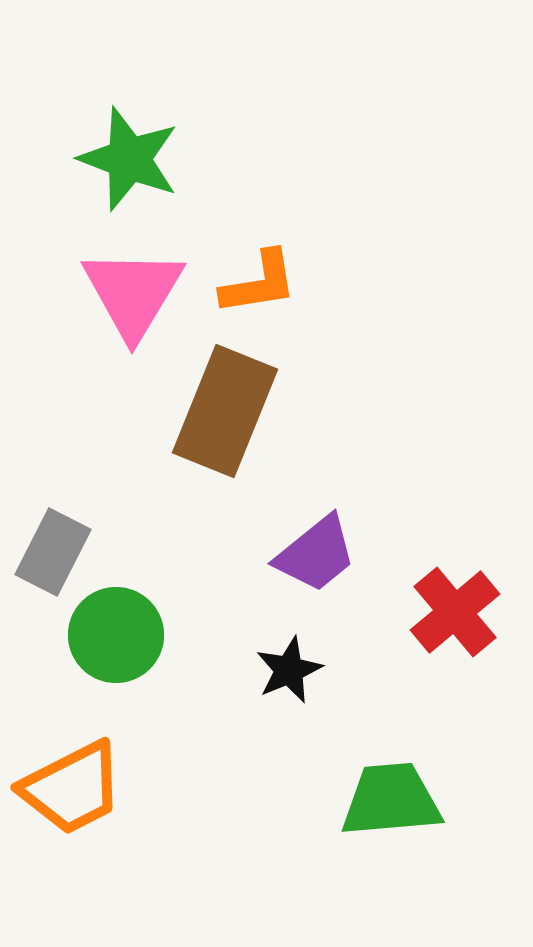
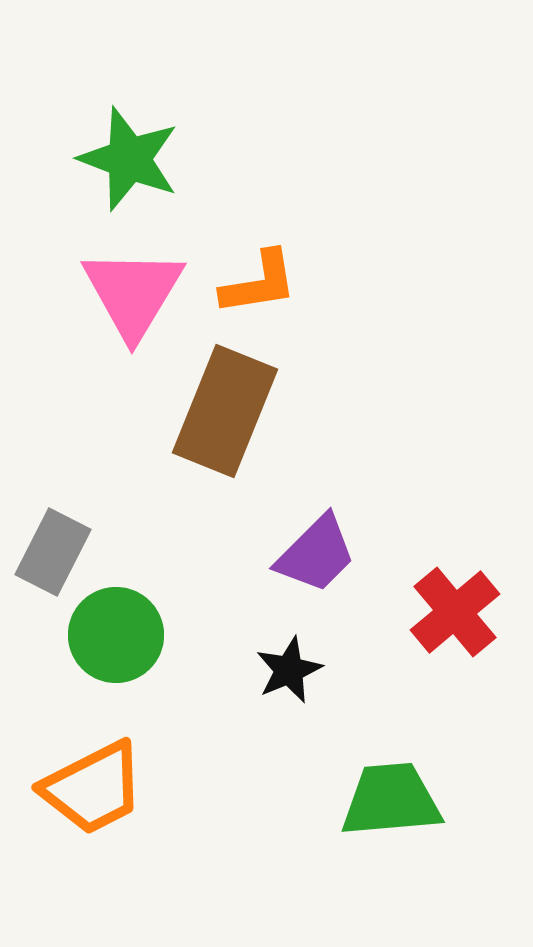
purple trapezoid: rotated 6 degrees counterclockwise
orange trapezoid: moved 21 px right
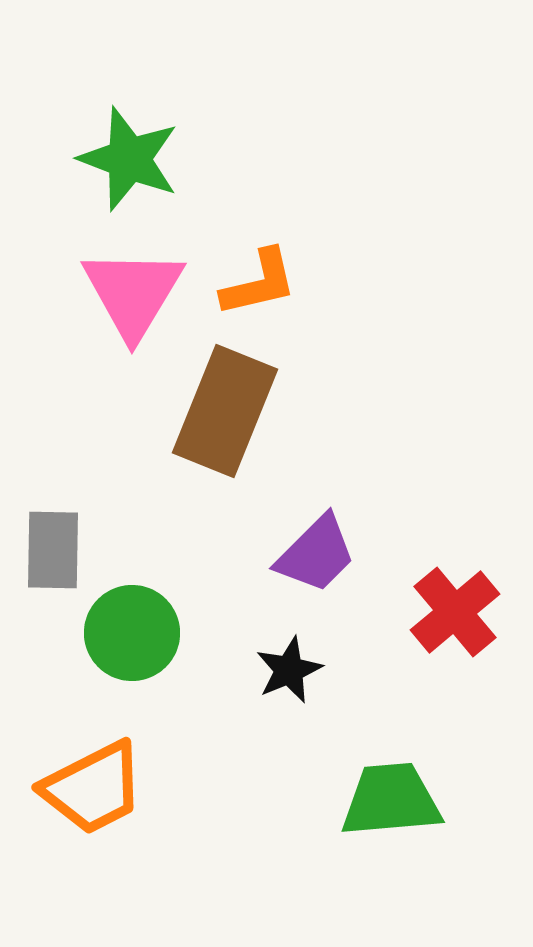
orange L-shape: rotated 4 degrees counterclockwise
gray rectangle: moved 2 px up; rotated 26 degrees counterclockwise
green circle: moved 16 px right, 2 px up
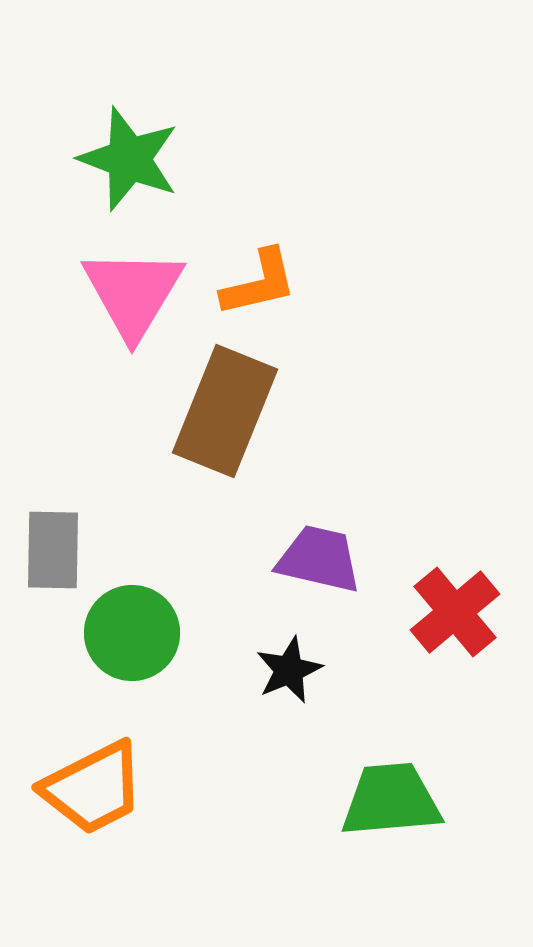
purple trapezoid: moved 3 px right, 5 px down; rotated 122 degrees counterclockwise
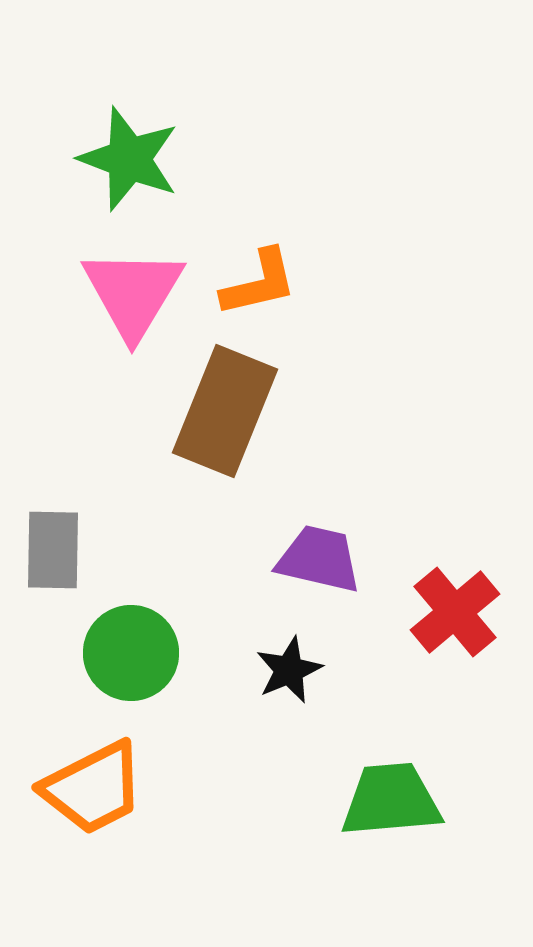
green circle: moved 1 px left, 20 px down
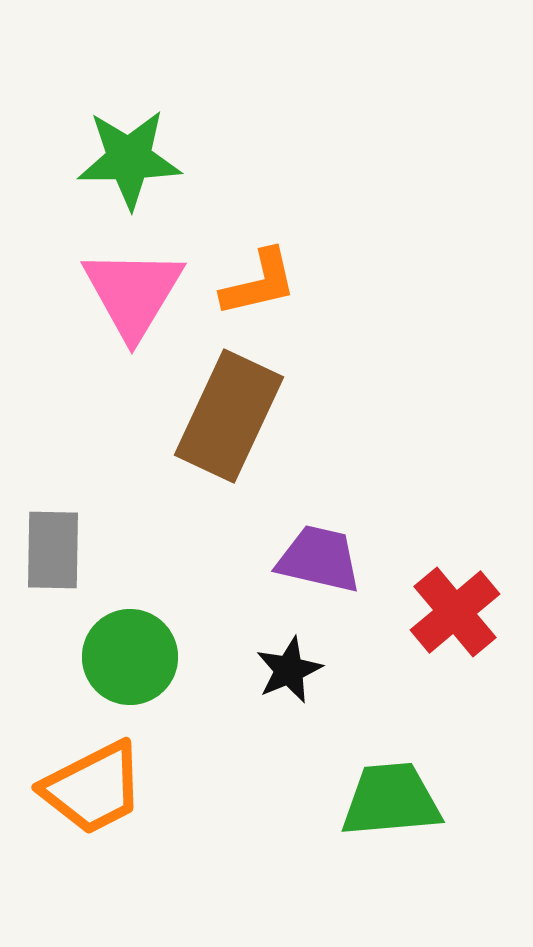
green star: rotated 22 degrees counterclockwise
brown rectangle: moved 4 px right, 5 px down; rotated 3 degrees clockwise
green circle: moved 1 px left, 4 px down
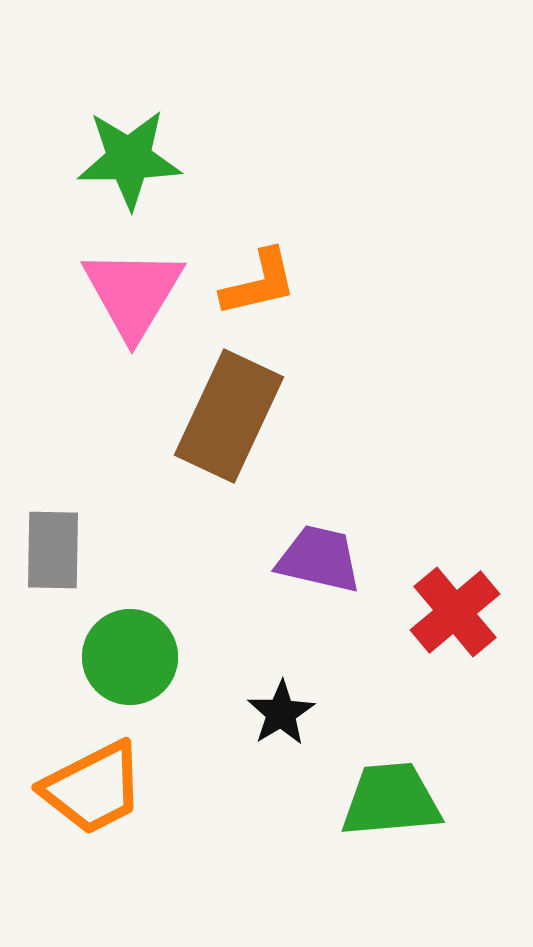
black star: moved 8 px left, 43 px down; rotated 8 degrees counterclockwise
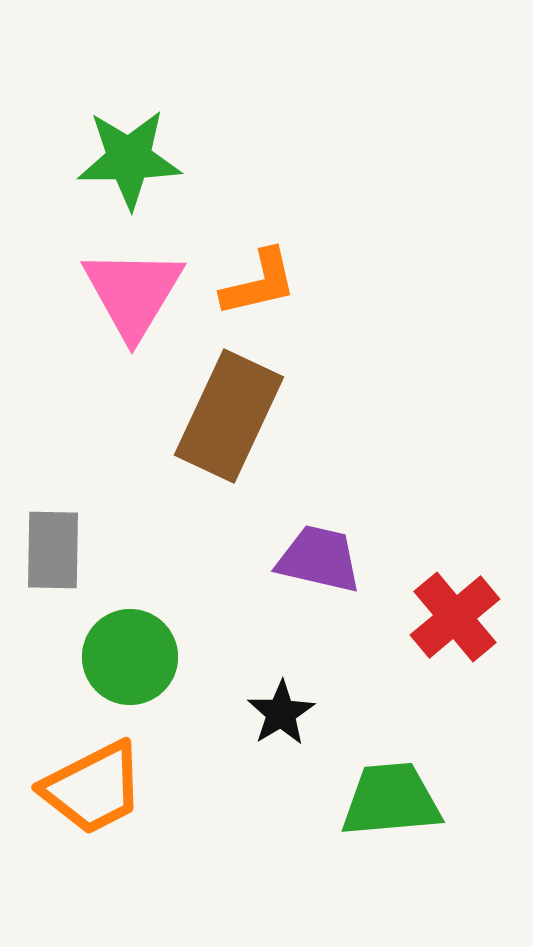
red cross: moved 5 px down
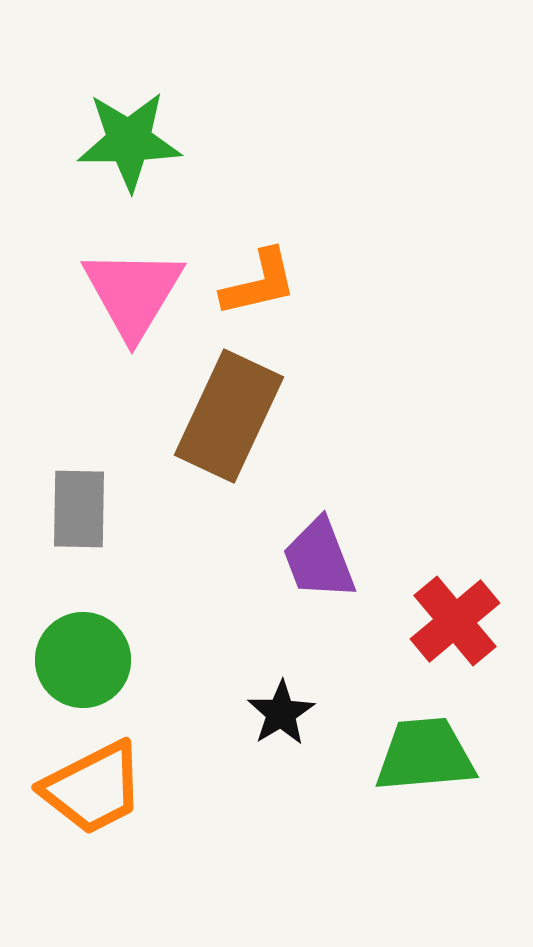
green star: moved 18 px up
gray rectangle: moved 26 px right, 41 px up
purple trapezoid: rotated 124 degrees counterclockwise
red cross: moved 4 px down
green circle: moved 47 px left, 3 px down
green trapezoid: moved 34 px right, 45 px up
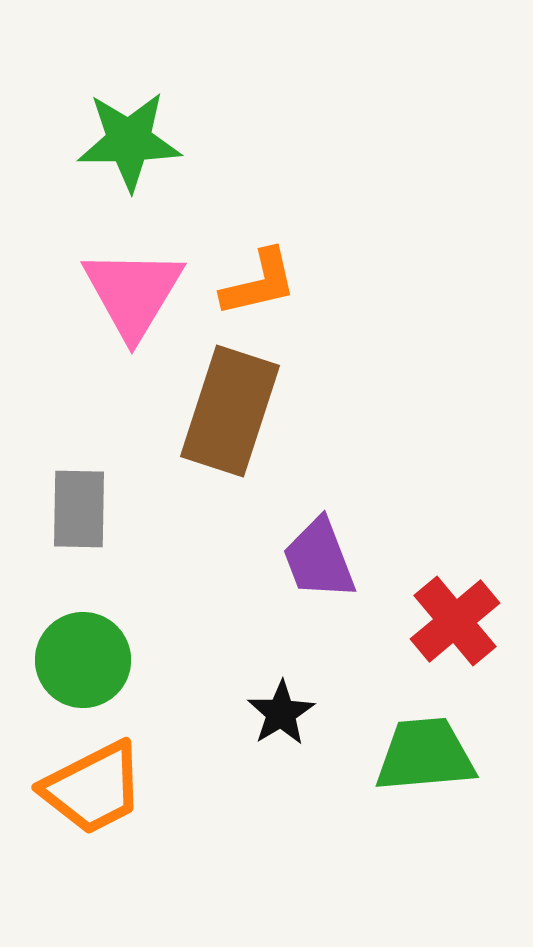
brown rectangle: moved 1 px right, 5 px up; rotated 7 degrees counterclockwise
